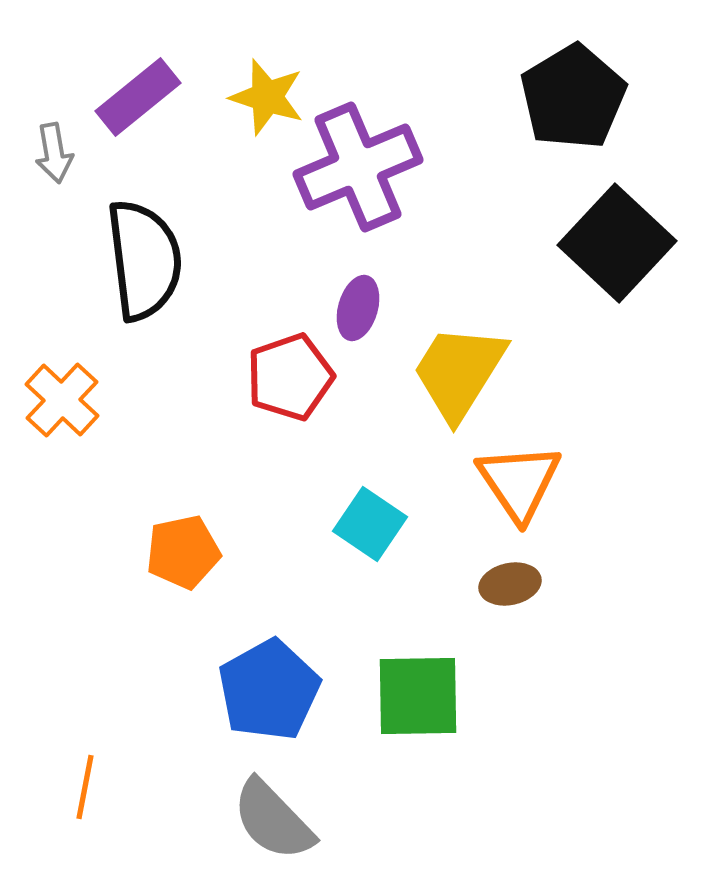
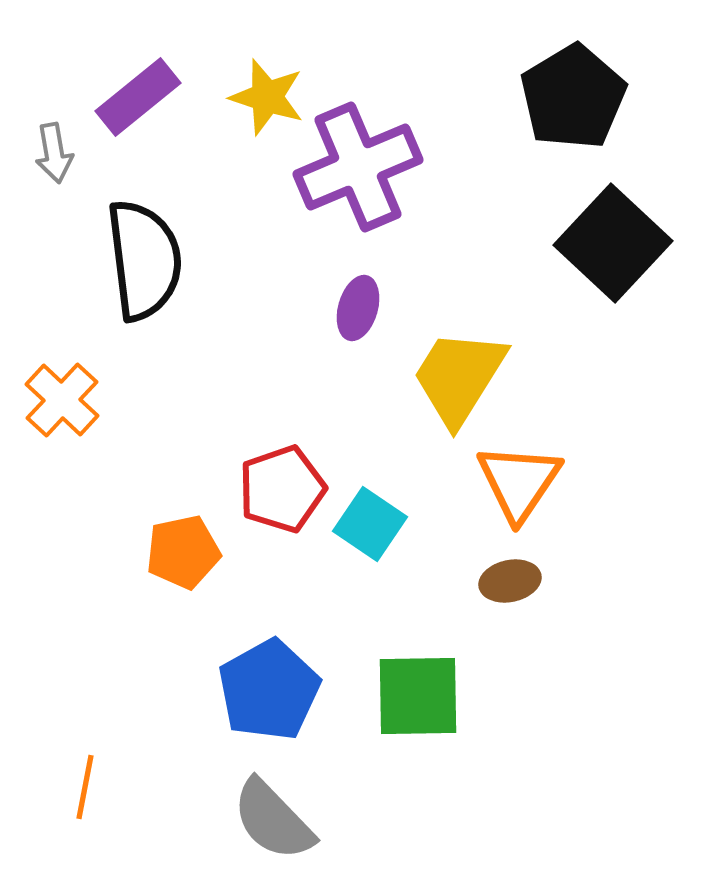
black square: moved 4 px left
yellow trapezoid: moved 5 px down
red pentagon: moved 8 px left, 112 px down
orange triangle: rotated 8 degrees clockwise
brown ellipse: moved 3 px up
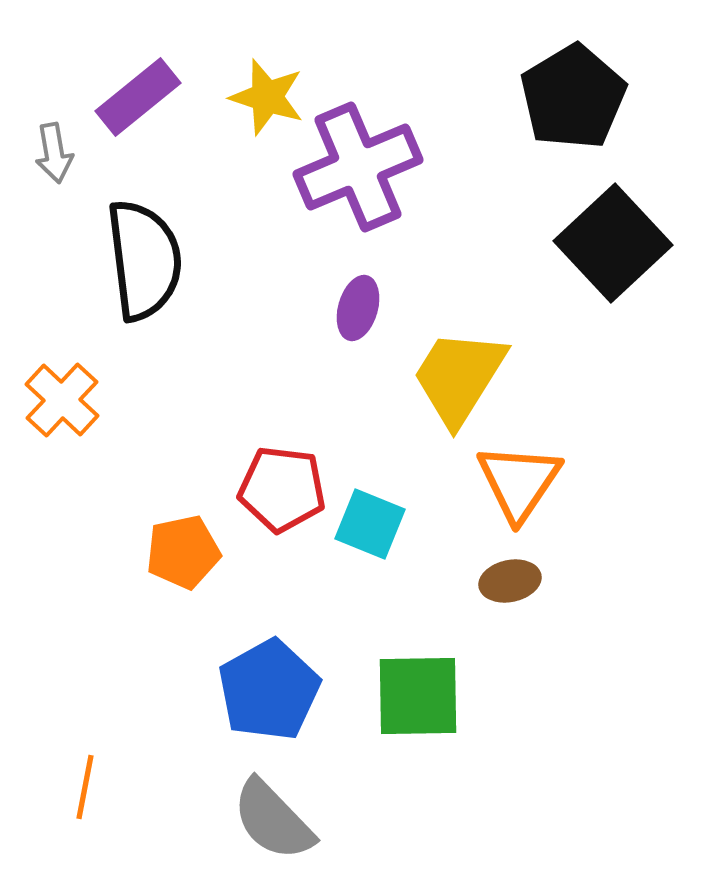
black square: rotated 4 degrees clockwise
red pentagon: rotated 26 degrees clockwise
cyan square: rotated 12 degrees counterclockwise
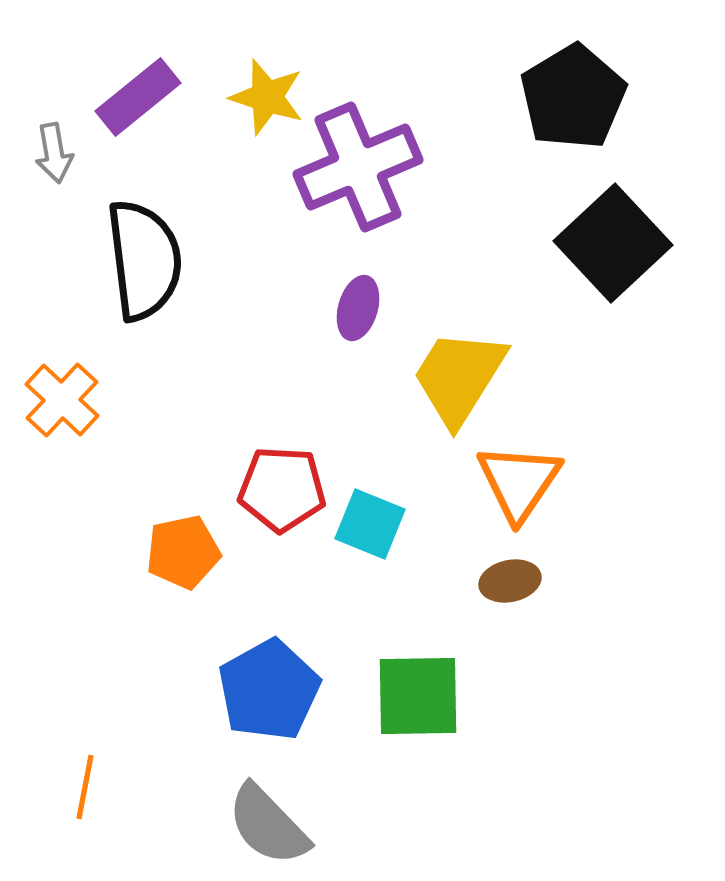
red pentagon: rotated 4 degrees counterclockwise
gray semicircle: moved 5 px left, 5 px down
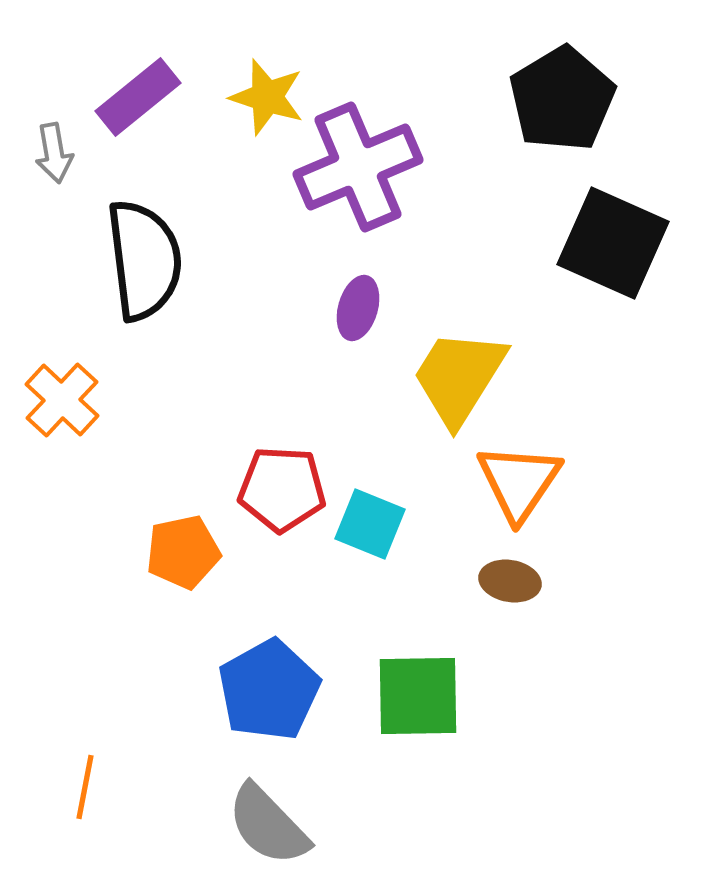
black pentagon: moved 11 px left, 2 px down
black square: rotated 23 degrees counterclockwise
brown ellipse: rotated 22 degrees clockwise
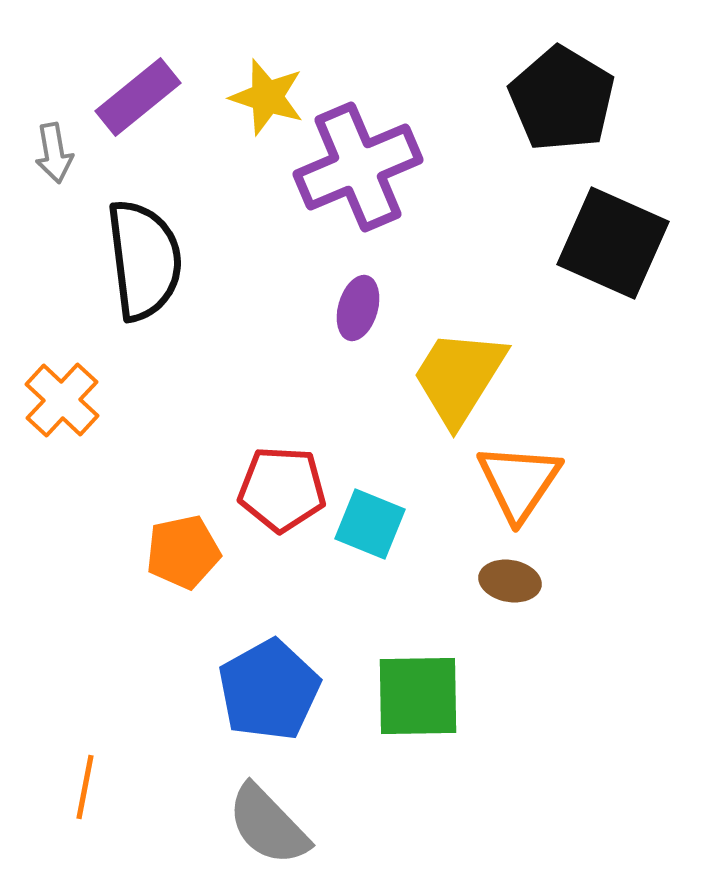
black pentagon: rotated 10 degrees counterclockwise
